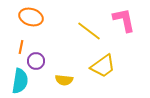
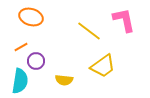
orange line: rotated 48 degrees clockwise
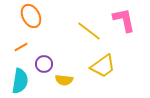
orange ellipse: moved 1 px up; rotated 45 degrees clockwise
purple circle: moved 8 px right, 3 px down
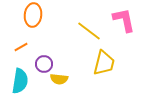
orange ellipse: moved 2 px right, 1 px up; rotated 35 degrees clockwise
yellow trapezoid: moved 1 px right, 3 px up; rotated 40 degrees counterclockwise
yellow semicircle: moved 5 px left, 1 px up
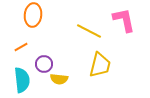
yellow line: rotated 10 degrees counterclockwise
yellow trapezoid: moved 4 px left, 2 px down
cyan semicircle: moved 2 px right, 1 px up; rotated 15 degrees counterclockwise
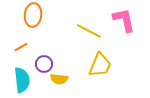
yellow trapezoid: rotated 8 degrees clockwise
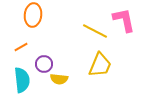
yellow line: moved 6 px right
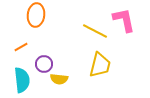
orange ellipse: moved 3 px right
yellow trapezoid: rotated 8 degrees counterclockwise
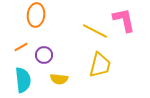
purple circle: moved 9 px up
cyan semicircle: moved 1 px right
